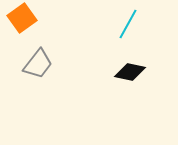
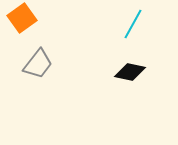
cyan line: moved 5 px right
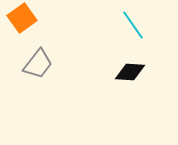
cyan line: moved 1 px down; rotated 64 degrees counterclockwise
black diamond: rotated 8 degrees counterclockwise
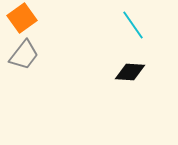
gray trapezoid: moved 14 px left, 9 px up
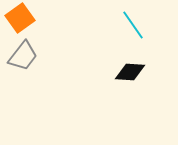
orange square: moved 2 px left
gray trapezoid: moved 1 px left, 1 px down
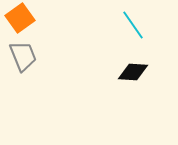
gray trapezoid: rotated 60 degrees counterclockwise
black diamond: moved 3 px right
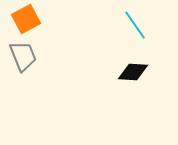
orange square: moved 6 px right, 1 px down; rotated 8 degrees clockwise
cyan line: moved 2 px right
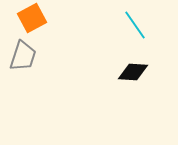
orange square: moved 6 px right, 1 px up
gray trapezoid: rotated 40 degrees clockwise
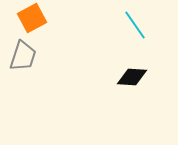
black diamond: moved 1 px left, 5 px down
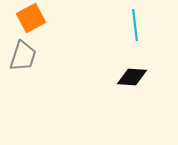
orange square: moved 1 px left
cyan line: rotated 28 degrees clockwise
